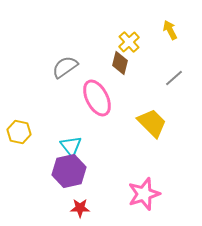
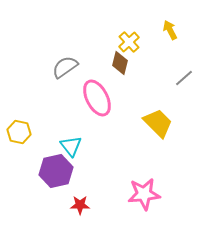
gray line: moved 10 px right
yellow trapezoid: moved 6 px right
purple hexagon: moved 13 px left
pink star: rotated 12 degrees clockwise
red star: moved 3 px up
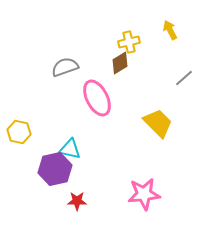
yellow cross: rotated 30 degrees clockwise
brown diamond: rotated 45 degrees clockwise
gray semicircle: rotated 16 degrees clockwise
cyan triangle: moved 1 px left, 3 px down; rotated 40 degrees counterclockwise
purple hexagon: moved 1 px left, 2 px up
red star: moved 3 px left, 4 px up
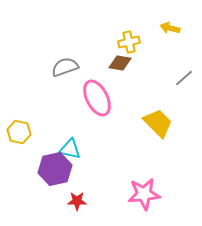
yellow arrow: moved 2 px up; rotated 48 degrees counterclockwise
brown diamond: rotated 40 degrees clockwise
